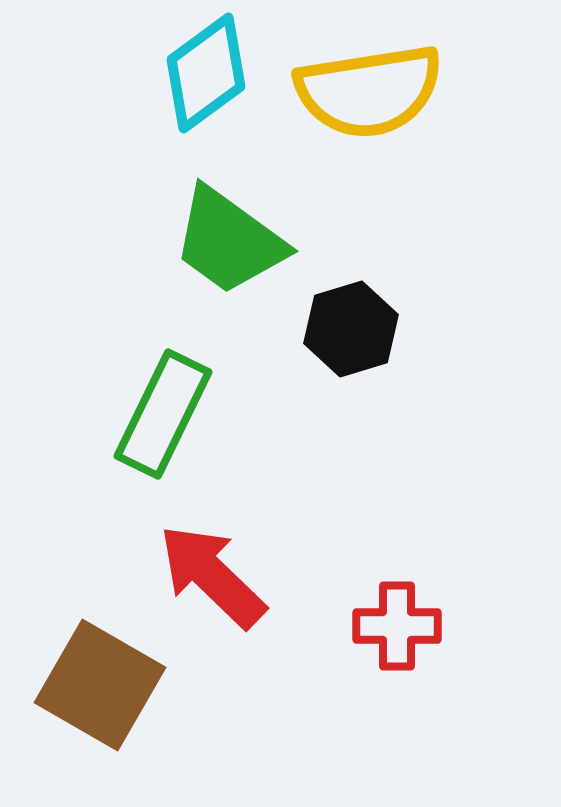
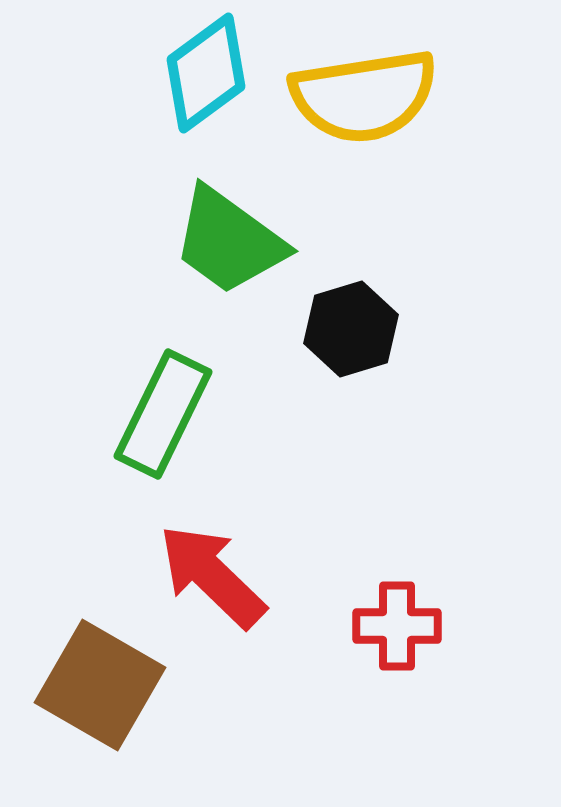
yellow semicircle: moved 5 px left, 5 px down
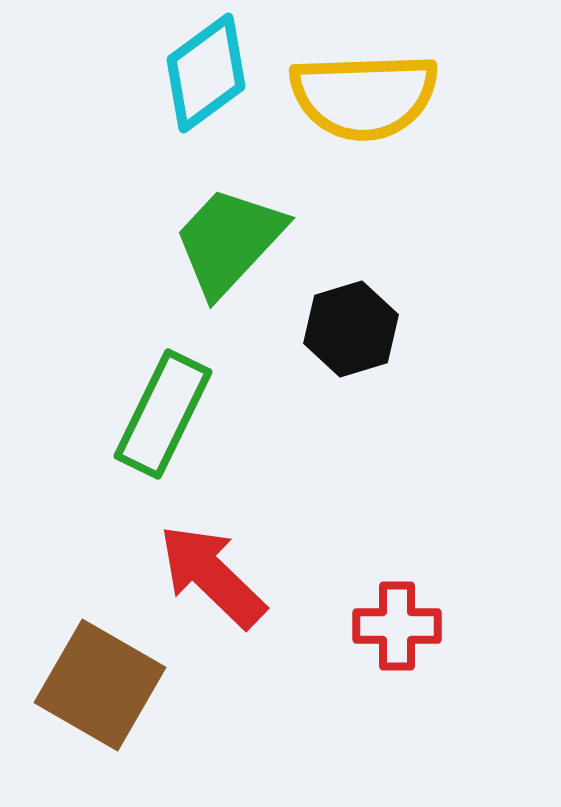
yellow semicircle: rotated 7 degrees clockwise
green trapezoid: rotated 97 degrees clockwise
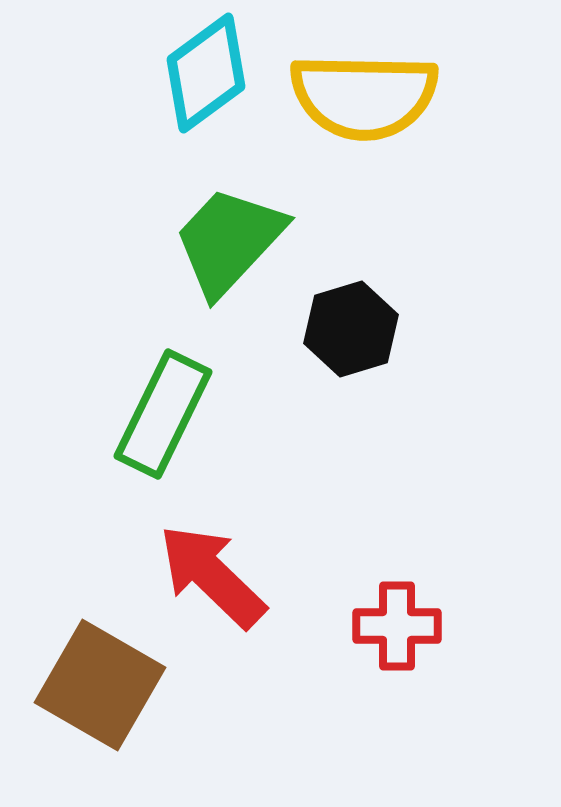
yellow semicircle: rotated 3 degrees clockwise
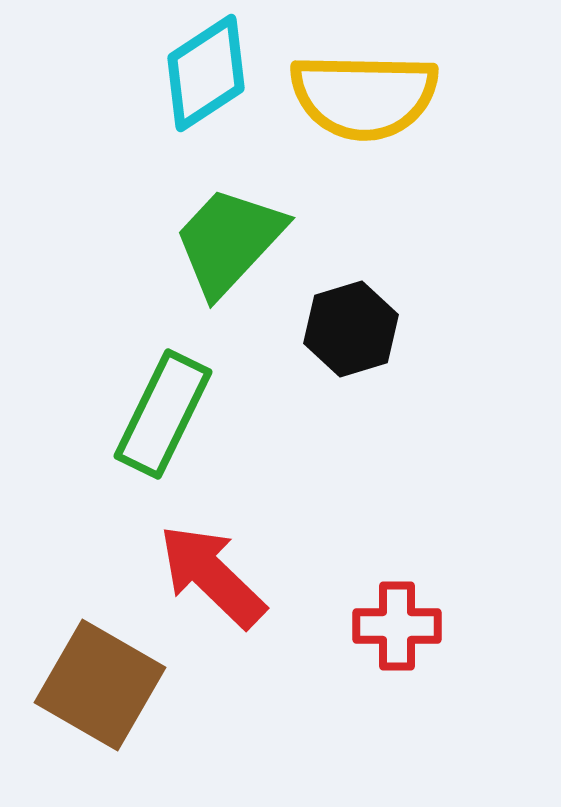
cyan diamond: rotated 3 degrees clockwise
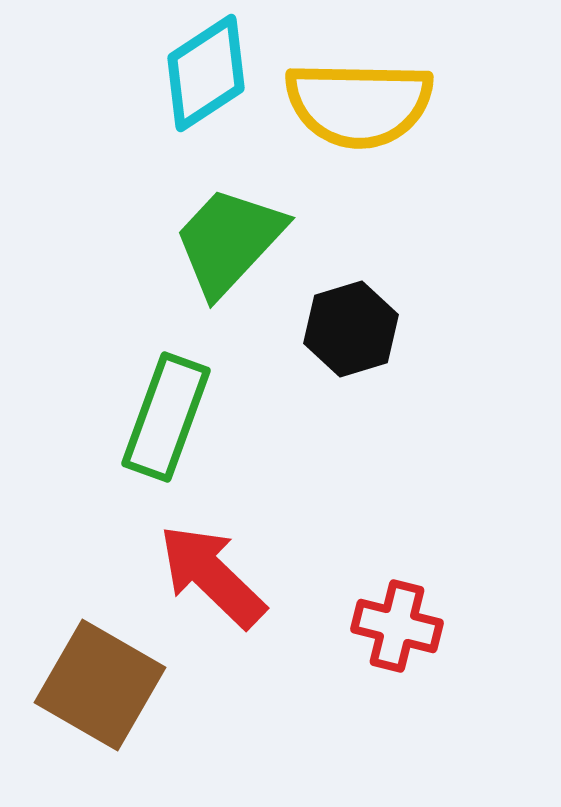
yellow semicircle: moved 5 px left, 8 px down
green rectangle: moved 3 px right, 3 px down; rotated 6 degrees counterclockwise
red cross: rotated 14 degrees clockwise
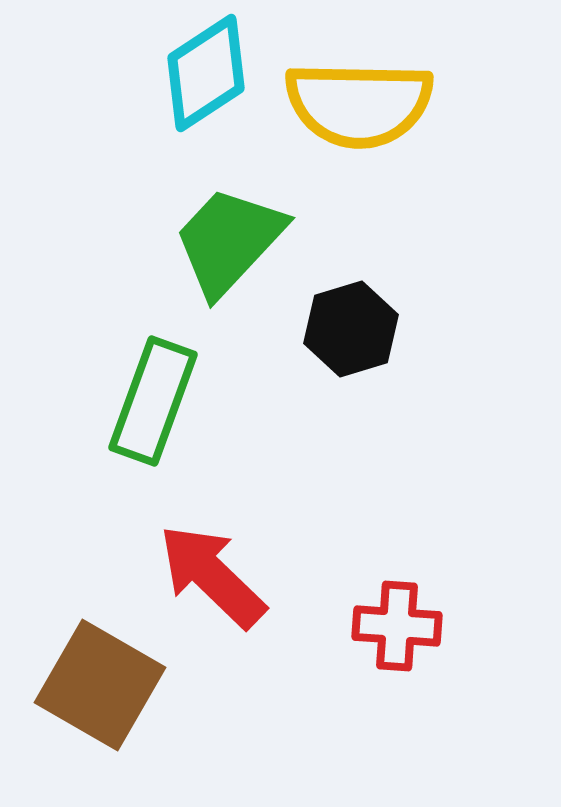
green rectangle: moved 13 px left, 16 px up
red cross: rotated 10 degrees counterclockwise
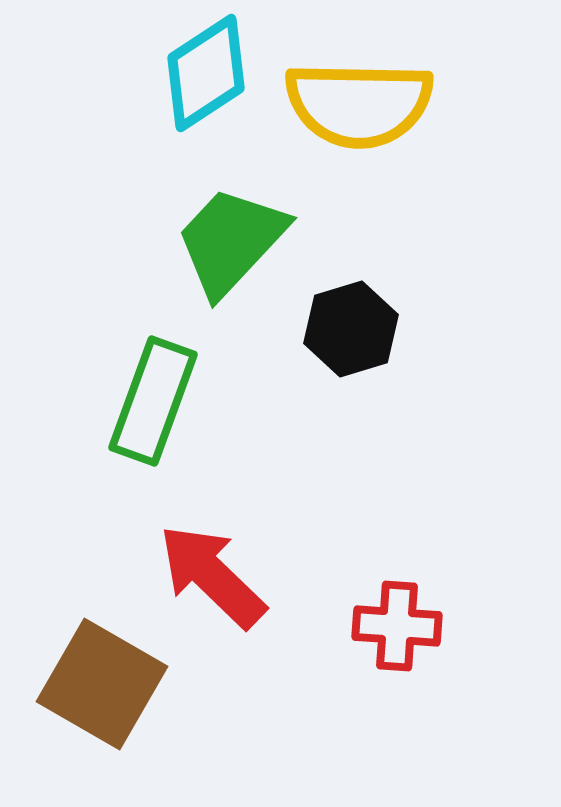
green trapezoid: moved 2 px right
brown square: moved 2 px right, 1 px up
